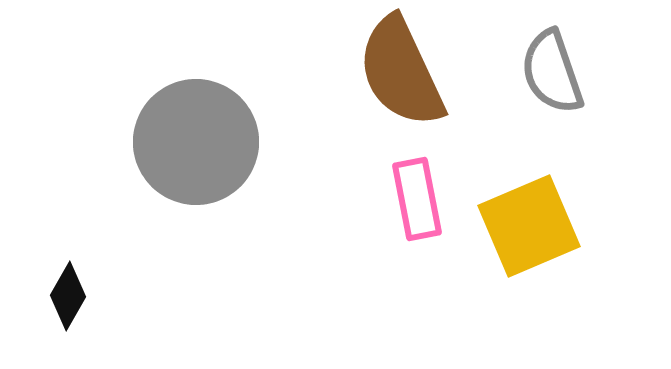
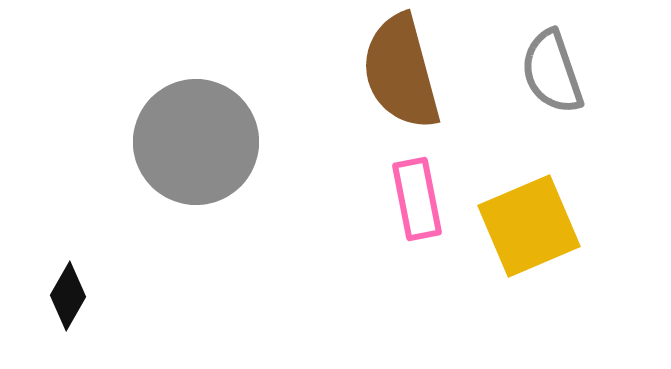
brown semicircle: rotated 10 degrees clockwise
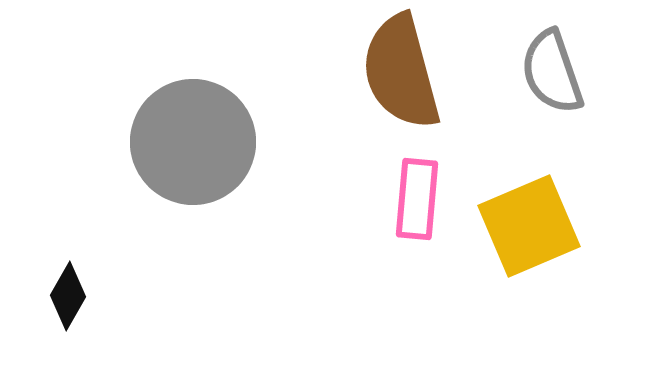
gray circle: moved 3 px left
pink rectangle: rotated 16 degrees clockwise
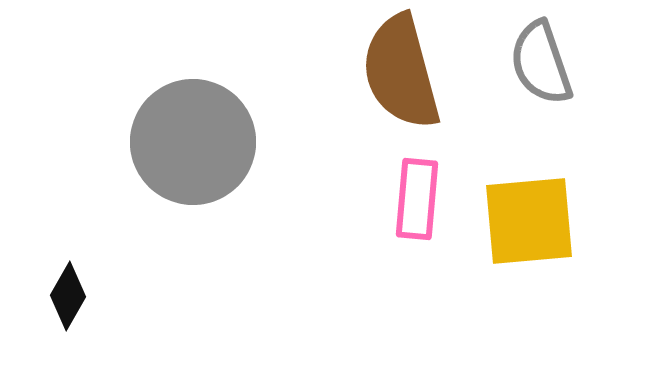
gray semicircle: moved 11 px left, 9 px up
yellow square: moved 5 px up; rotated 18 degrees clockwise
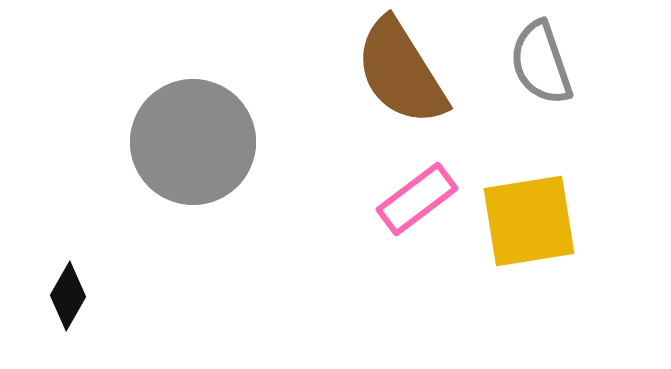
brown semicircle: rotated 17 degrees counterclockwise
pink rectangle: rotated 48 degrees clockwise
yellow square: rotated 4 degrees counterclockwise
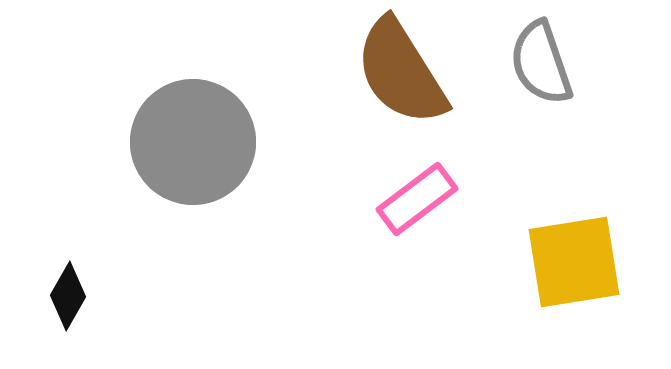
yellow square: moved 45 px right, 41 px down
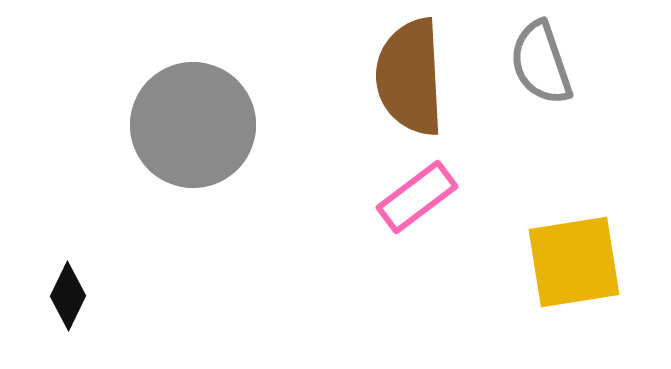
brown semicircle: moved 9 px right, 5 px down; rotated 29 degrees clockwise
gray circle: moved 17 px up
pink rectangle: moved 2 px up
black diamond: rotated 4 degrees counterclockwise
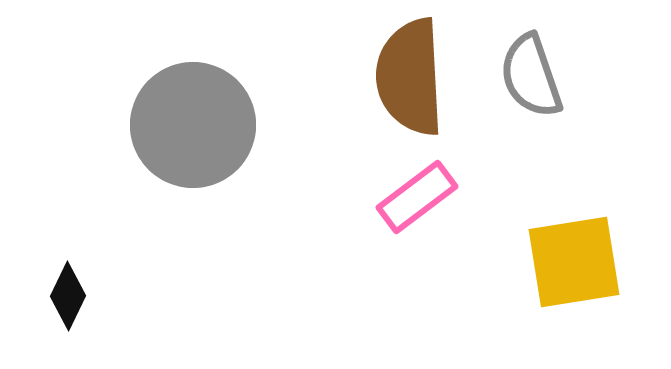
gray semicircle: moved 10 px left, 13 px down
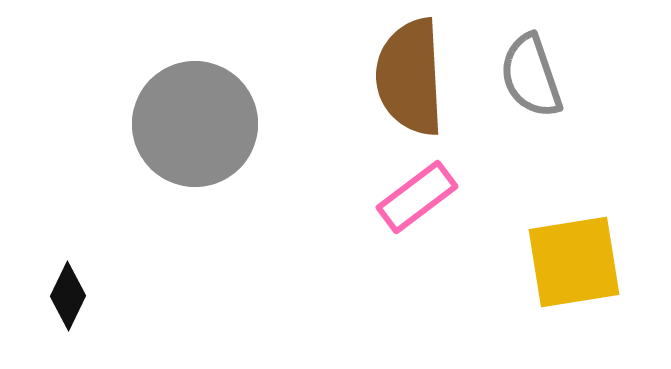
gray circle: moved 2 px right, 1 px up
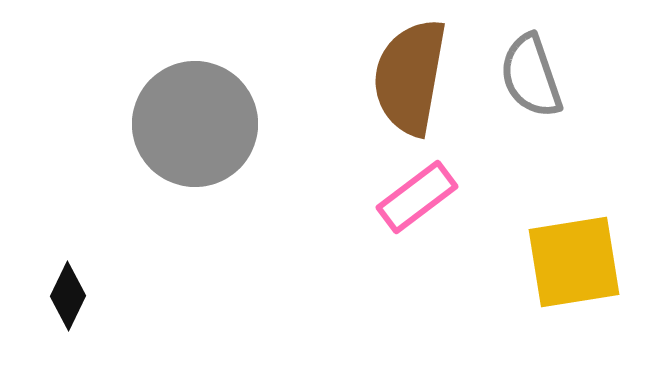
brown semicircle: rotated 13 degrees clockwise
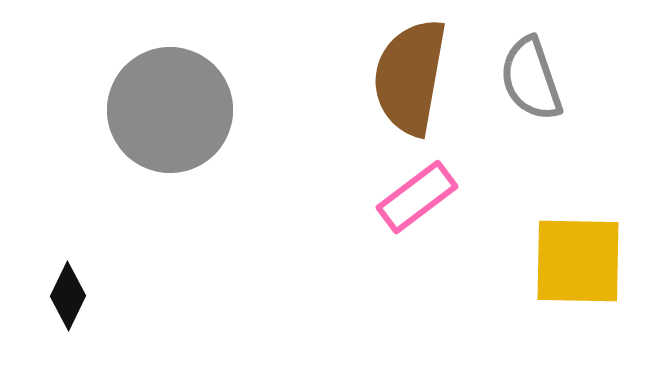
gray semicircle: moved 3 px down
gray circle: moved 25 px left, 14 px up
yellow square: moved 4 px right, 1 px up; rotated 10 degrees clockwise
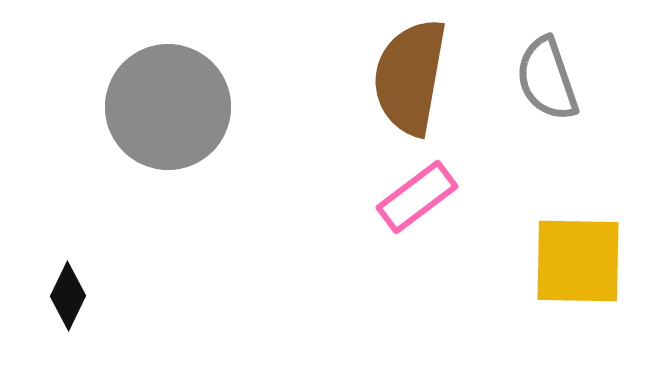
gray semicircle: moved 16 px right
gray circle: moved 2 px left, 3 px up
